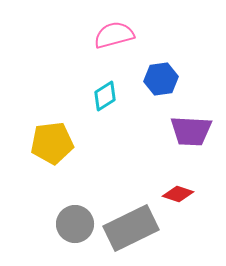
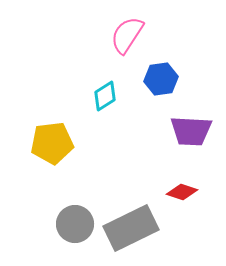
pink semicircle: moved 13 px right; rotated 42 degrees counterclockwise
red diamond: moved 4 px right, 2 px up
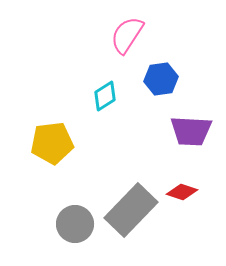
gray rectangle: moved 18 px up; rotated 20 degrees counterclockwise
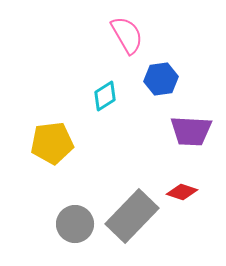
pink semicircle: rotated 117 degrees clockwise
gray rectangle: moved 1 px right, 6 px down
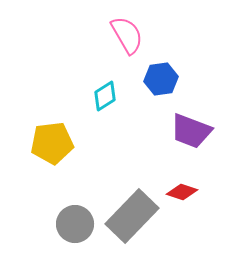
purple trapezoid: rotated 18 degrees clockwise
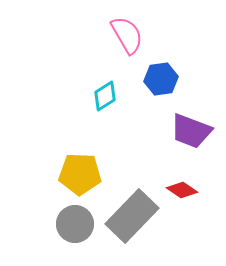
yellow pentagon: moved 28 px right, 31 px down; rotated 9 degrees clockwise
red diamond: moved 2 px up; rotated 16 degrees clockwise
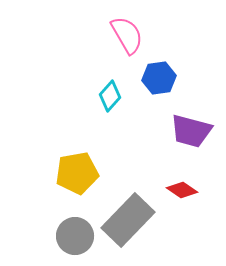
blue hexagon: moved 2 px left, 1 px up
cyan diamond: moved 5 px right; rotated 16 degrees counterclockwise
purple trapezoid: rotated 6 degrees counterclockwise
yellow pentagon: moved 3 px left, 1 px up; rotated 12 degrees counterclockwise
gray rectangle: moved 4 px left, 4 px down
gray circle: moved 12 px down
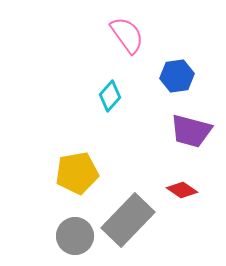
pink semicircle: rotated 6 degrees counterclockwise
blue hexagon: moved 18 px right, 2 px up
